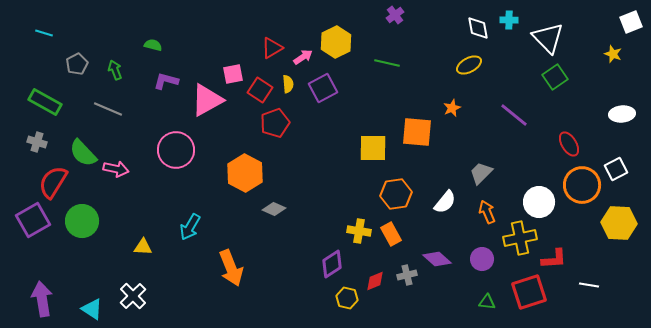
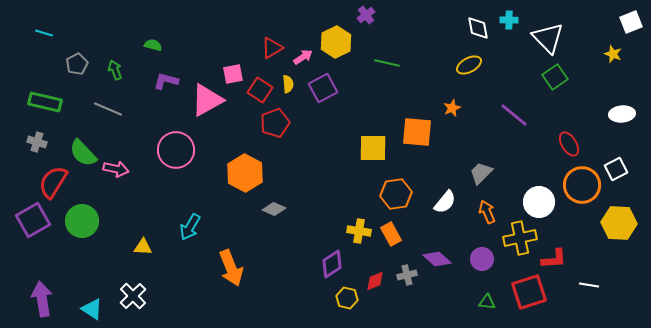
purple cross at (395, 15): moved 29 px left
green rectangle at (45, 102): rotated 16 degrees counterclockwise
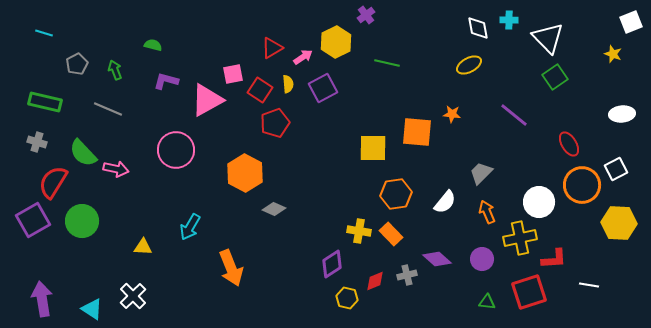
orange star at (452, 108): moved 6 px down; rotated 30 degrees clockwise
orange rectangle at (391, 234): rotated 15 degrees counterclockwise
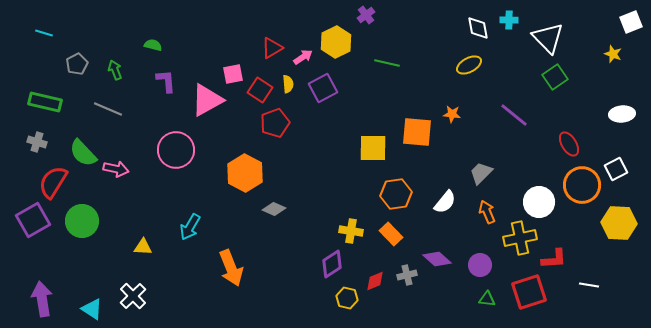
purple L-shape at (166, 81): rotated 70 degrees clockwise
yellow cross at (359, 231): moved 8 px left
purple circle at (482, 259): moved 2 px left, 6 px down
green triangle at (487, 302): moved 3 px up
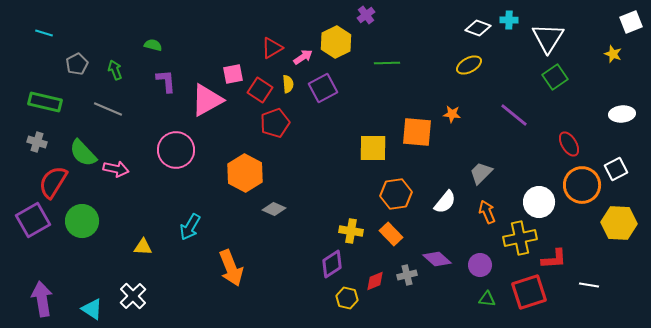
white diamond at (478, 28): rotated 60 degrees counterclockwise
white triangle at (548, 38): rotated 16 degrees clockwise
green line at (387, 63): rotated 15 degrees counterclockwise
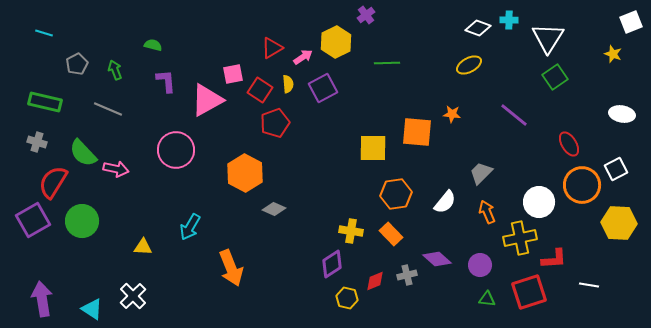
white ellipse at (622, 114): rotated 15 degrees clockwise
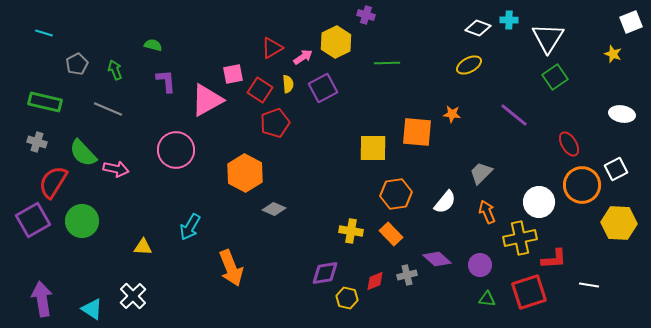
purple cross at (366, 15): rotated 36 degrees counterclockwise
purple diamond at (332, 264): moved 7 px left, 9 px down; rotated 24 degrees clockwise
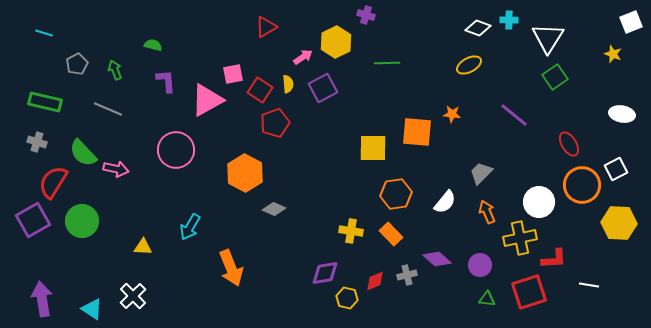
red triangle at (272, 48): moved 6 px left, 21 px up
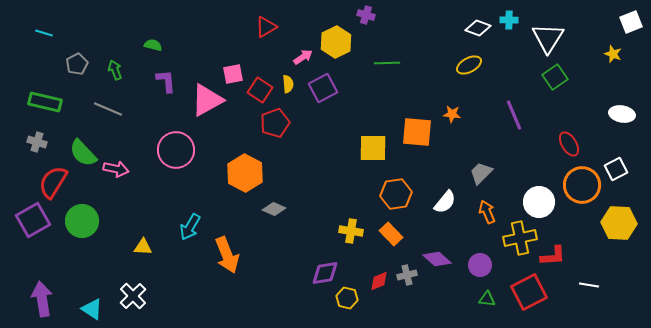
purple line at (514, 115): rotated 28 degrees clockwise
red L-shape at (554, 259): moved 1 px left, 3 px up
orange arrow at (231, 268): moved 4 px left, 13 px up
red diamond at (375, 281): moved 4 px right
red square at (529, 292): rotated 9 degrees counterclockwise
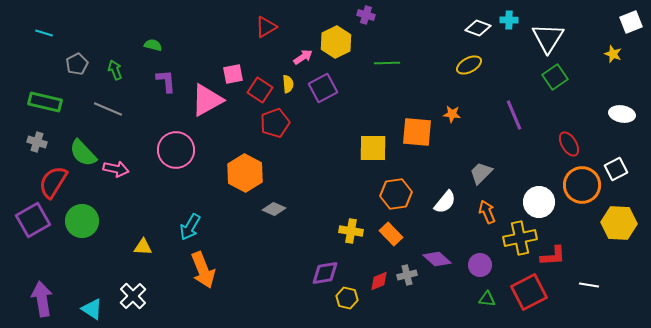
orange arrow at (227, 255): moved 24 px left, 15 px down
